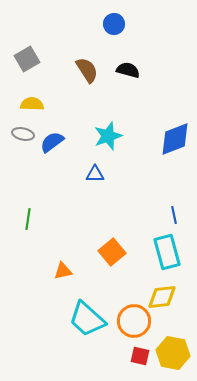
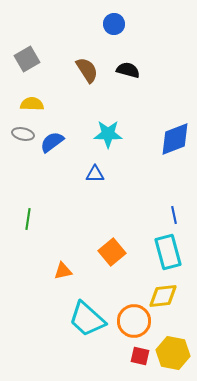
cyan star: moved 2 px up; rotated 20 degrees clockwise
cyan rectangle: moved 1 px right
yellow diamond: moved 1 px right, 1 px up
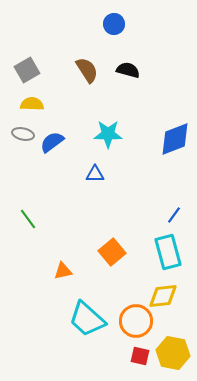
gray square: moved 11 px down
blue line: rotated 48 degrees clockwise
green line: rotated 45 degrees counterclockwise
orange circle: moved 2 px right
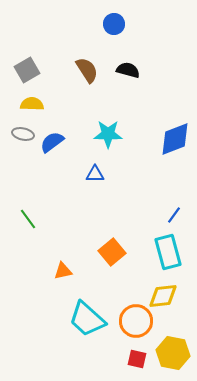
red square: moved 3 px left, 3 px down
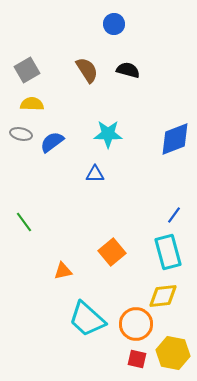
gray ellipse: moved 2 px left
green line: moved 4 px left, 3 px down
orange circle: moved 3 px down
